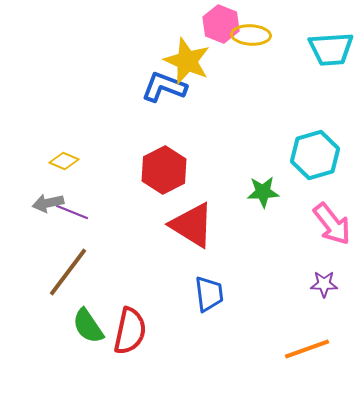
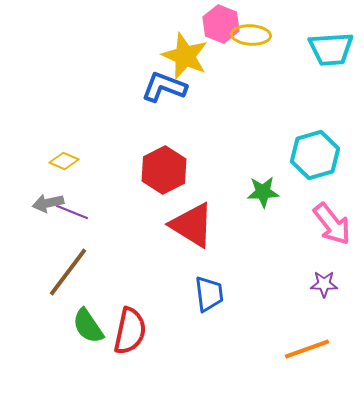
yellow star: moved 2 px left, 5 px up
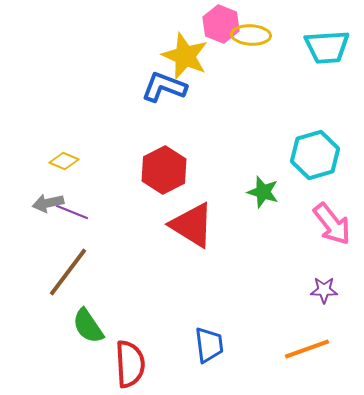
cyan trapezoid: moved 4 px left, 2 px up
green star: rotated 20 degrees clockwise
purple star: moved 6 px down
blue trapezoid: moved 51 px down
red semicircle: moved 33 px down; rotated 15 degrees counterclockwise
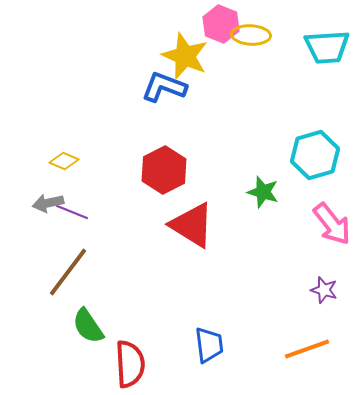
purple star: rotated 16 degrees clockwise
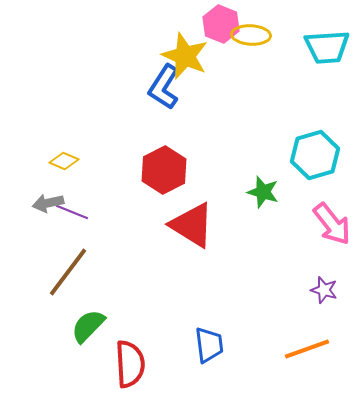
blue L-shape: rotated 78 degrees counterclockwise
green semicircle: rotated 78 degrees clockwise
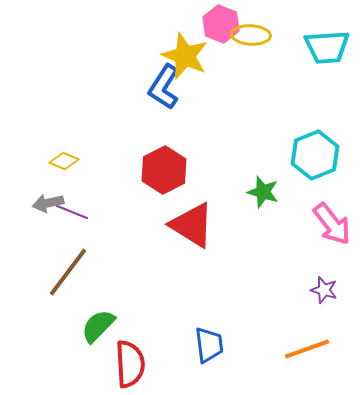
cyan hexagon: rotated 6 degrees counterclockwise
green semicircle: moved 10 px right
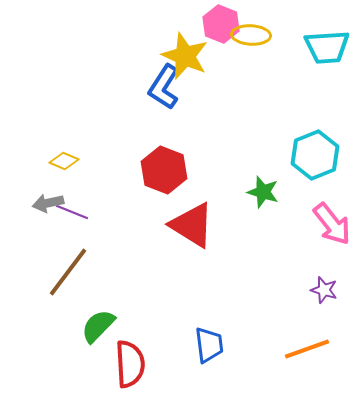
red hexagon: rotated 12 degrees counterclockwise
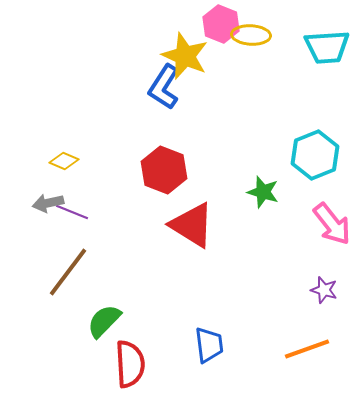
green semicircle: moved 6 px right, 5 px up
